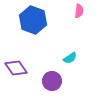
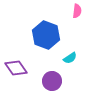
pink semicircle: moved 2 px left
blue hexagon: moved 13 px right, 15 px down
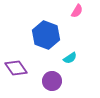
pink semicircle: rotated 24 degrees clockwise
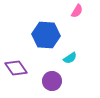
blue hexagon: rotated 16 degrees counterclockwise
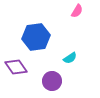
blue hexagon: moved 10 px left, 2 px down; rotated 12 degrees counterclockwise
purple diamond: moved 1 px up
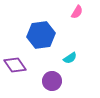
pink semicircle: moved 1 px down
blue hexagon: moved 5 px right, 2 px up
purple diamond: moved 1 px left, 2 px up
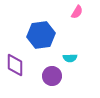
cyan semicircle: rotated 32 degrees clockwise
purple diamond: rotated 35 degrees clockwise
purple circle: moved 5 px up
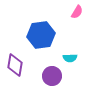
purple diamond: rotated 10 degrees clockwise
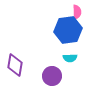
pink semicircle: rotated 32 degrees counterclockwise
blue hexagon: moved 27 px right, 5 px up
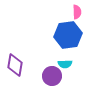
blue hexagon: moved 5 px down
cyan semicircle: moved 5 px left, 6 px down
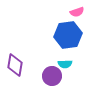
pink semicircle: rotated 72 degrees clockwise
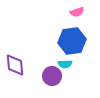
blue hexagon: moved 4 px right, 6 px down
purple diamond: rotated 15 degrees counterclockwise
